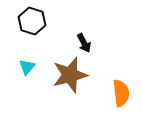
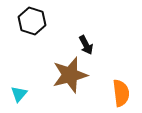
black arrow: moved 2 px right, 2 px down
cyan triangle: moved 8 px left, 27 px down
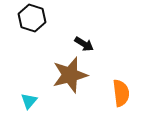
black hexagon: moved 3 px up
black arrow: moved 2 px left, 1 px up; rotated 30 degrees counterclockwise
cyan triangle: moved 10 px right, 7 px down
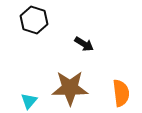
black hexagon: moved 2 px right, 2 px down
brown star: moved 13 px down; rotated 15 degrees clockwise
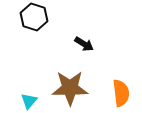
black hexagon: moved 3 px up
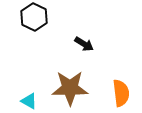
black hexagon: rotated 8 degrees clockwise
cyan triangle: rotated 42 degrees counterclockwise
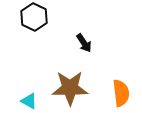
black arrow: moved 1 px up; rotated 24 degrees clockwise
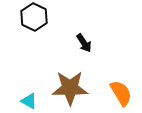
orange semicircle: rotated 24 degrees counterclockwise
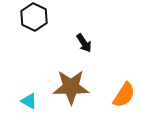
brown star: moved 1 px right, 1 px up
orange semicircle: moved 3 px right, 2 px down; rotated 64 degrees clockwise
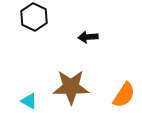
black arrow: moved 4 px right, 6 px up; rotated 120 degrees clockwise
